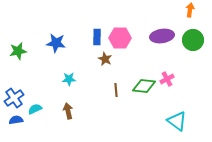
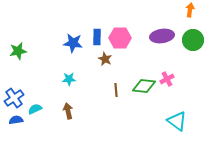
blue star: moved 17 px right
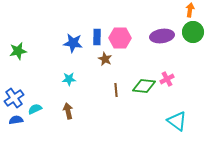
green circle: moved 8 px up
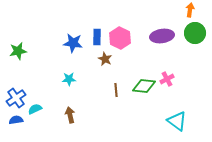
green circle: moved 2 px right, 1 px down
pink hexagon: rotated 25 degrees clockwise
blue cross: moved 2 px right
brown arrow: moved 2 px right, 4 px down
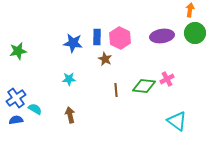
cyan semicircle: rotated 56 degrees clockwise
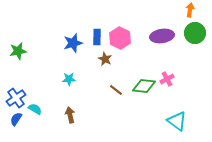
blue star: rotated 24 degrees counterclockwise
brown line: rotated 48 degrees counterclockwise
blue semicircle: moved 1 px up; rotated 48 degrees counterclockwise
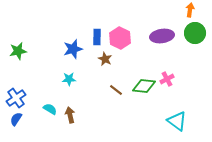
blue star: moved 6 px down
cyan semicircle: moved 15 px right
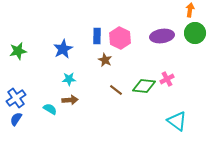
blue rectangle: moved 1 px up
blue star: moved 10 px left; rotated 12 degrees counterclockwise
brown star: moved 1 px down
brown arrow: moved 15 px up; rotated 98 degrees clockwise
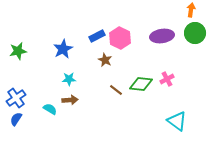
orange arrow: moved 1 px right
blue rectangle: rotated 63 degrees clockwise
green diamond: moved 3 px left, 2 px up
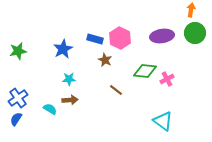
blue rectangle: moved 2 px left, 3 px down; rotated 42 degrees clockwise
green diamond: moved 4 px right, 13 px up
blue cross: moved 2 px right
cyan triangle: moved 14 px left
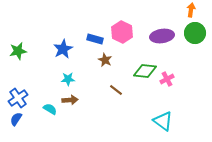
pink hexagon: moved 2 px right, 6 px up
cyan star: moved 1 px left
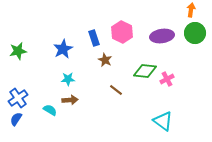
blue rectangle: moved 1 px left, 1 px up; rotated 56 degrees clockwise
cyan semicircle: moved 1 px down
